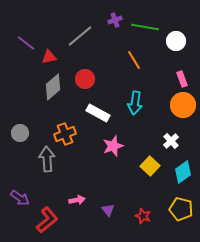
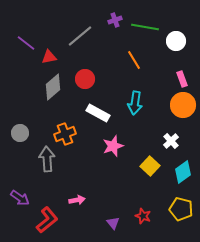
purple triangle: moved 5 px right, 13 px down
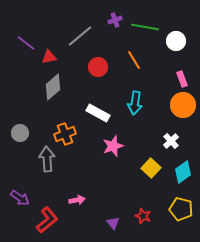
red circle: moved 13 px right, 12 px up
yellow square: moved 1 px right, 2 px down
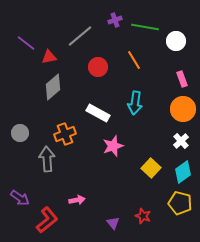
orange circle: moved 4 px down
white cross: moved 10 px right
yellow pentagon: moved 1 px left, 6 px up
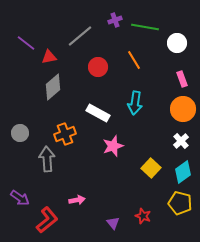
white circle: moved 1 px right, 2 px down
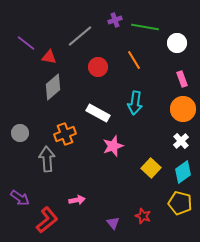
red triangle: rotated 21 degrees clockwise
